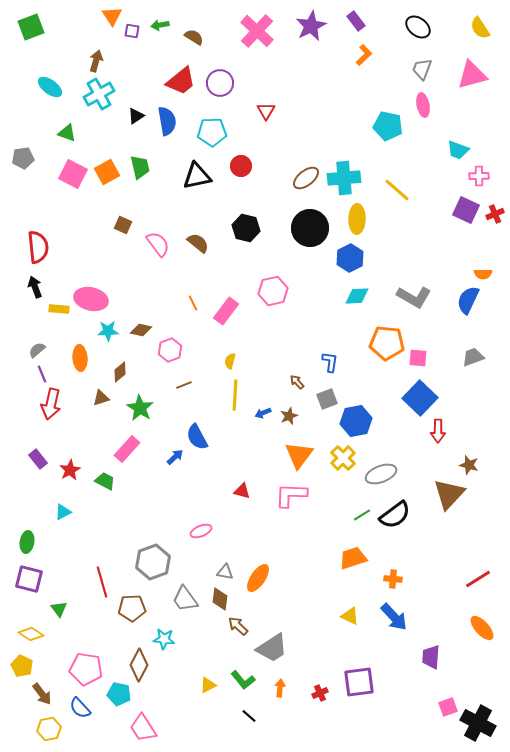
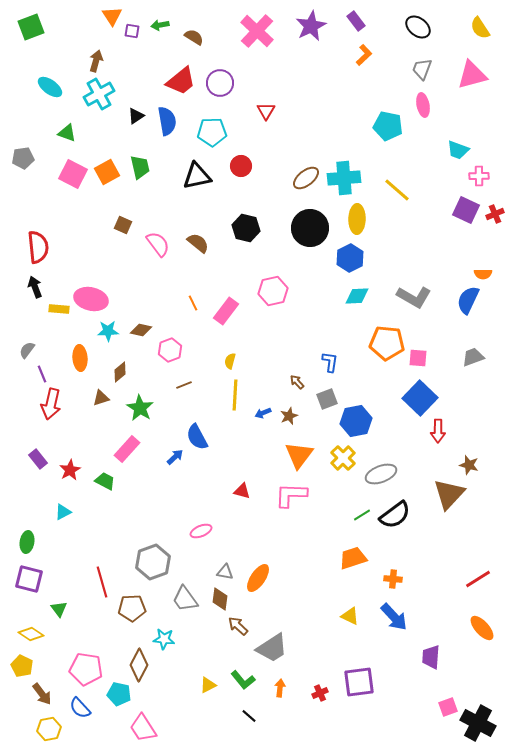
gray semicircle at (37, 350): moved 10 px left; rotated 12 degrees counterclockwise
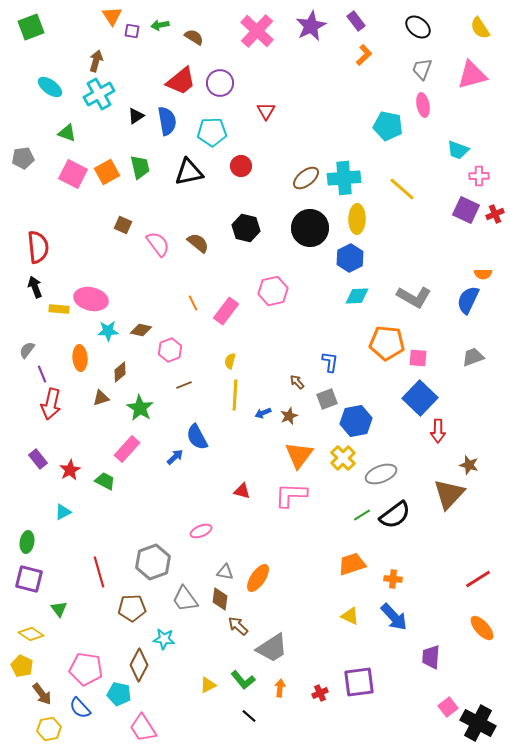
black triangle at (197, 176): moved 8 px left, 4 px up
yellow line at (397, 190): moved 5 px right, 1 px up
orange trapezoid at (353, 558): moved 1 px left, 6 px down
red line at (102, 582): moved 3 px left, 10 px up
pink square at (448, 707): rotated 18 degrees counterclockwise
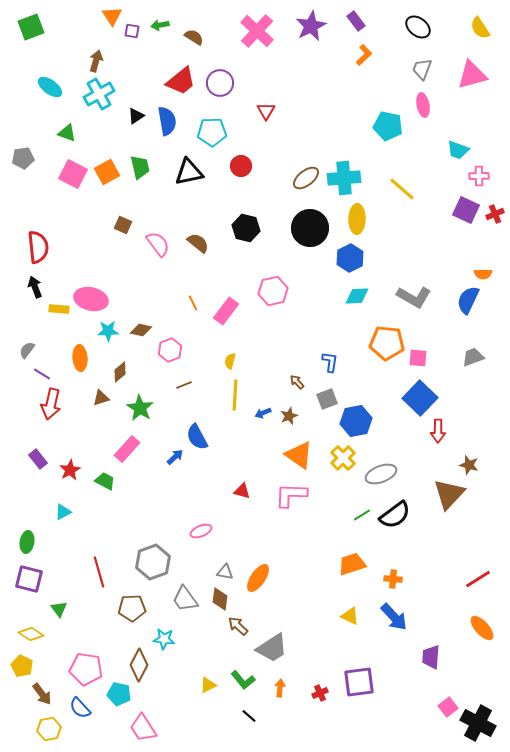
purple line at (42, 374): rotated 36 degrees counterclockwise
orange triangle at (299, 455): rotated 32 degrees counterclockwise
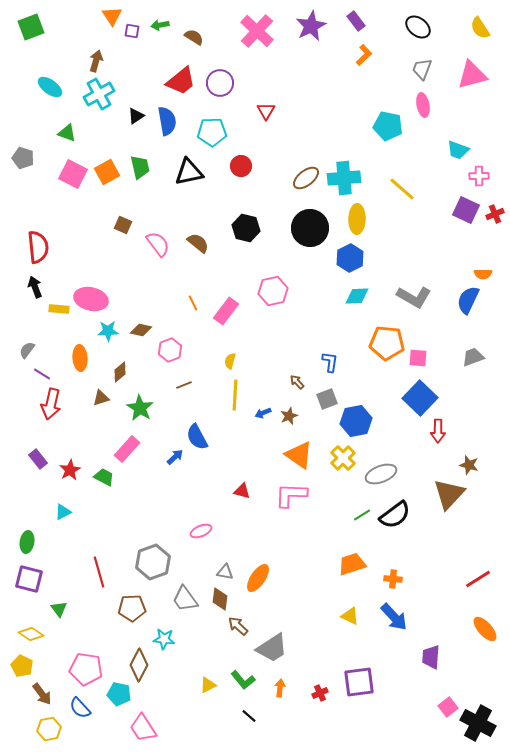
gray pentagon at (23, 158): rotated 25 degrees clockwise
green trapezoid at (105, 481): moved 1 px left, 4 px up
orange ellipse at (482, 628): moved 3 px right, 1 px down
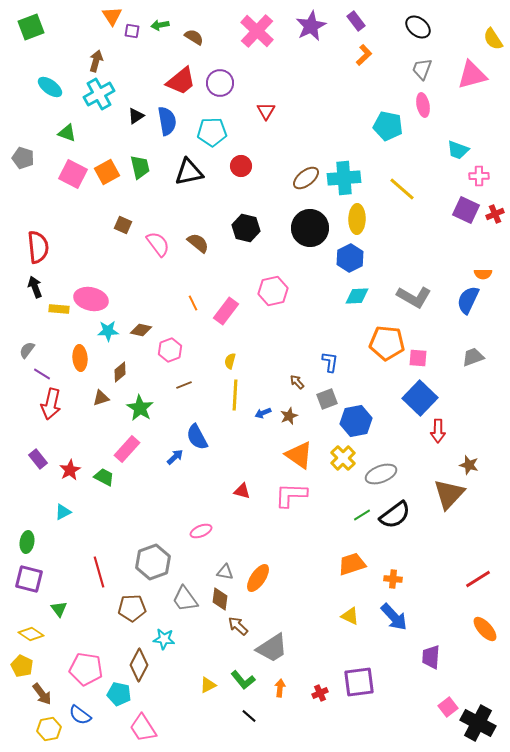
yellow semicircle at (480, 28): moved 13 px right, 11 px down
blue semicircle at (80, 708): moved 7 px down; rotated 10 degrees counterclockwise
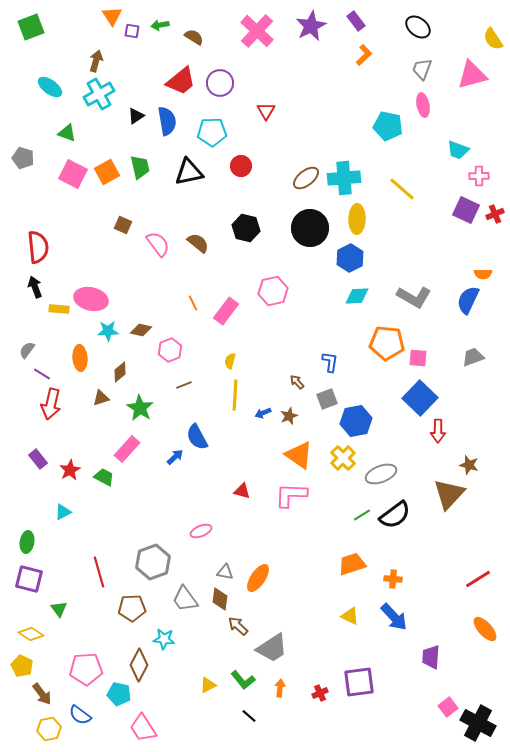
pink pentagon at (86, 669): rotated 12 degrees counterclockwise
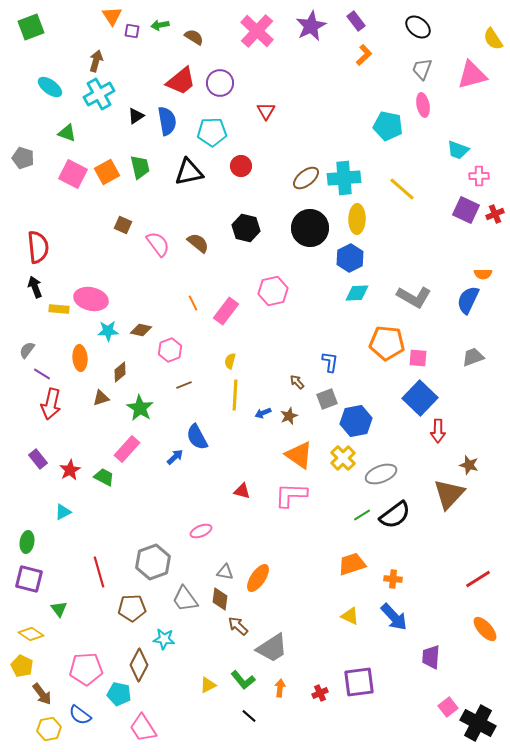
cyan diamond at (357, 296): moved 3 px up
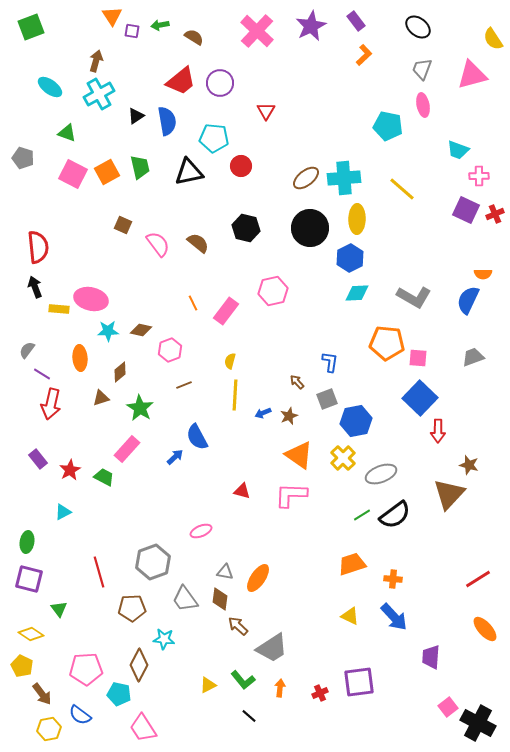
cyan pentagon at (212, 132): moved 2 px right, 6 px down; rotated 8 degrees clockwise
